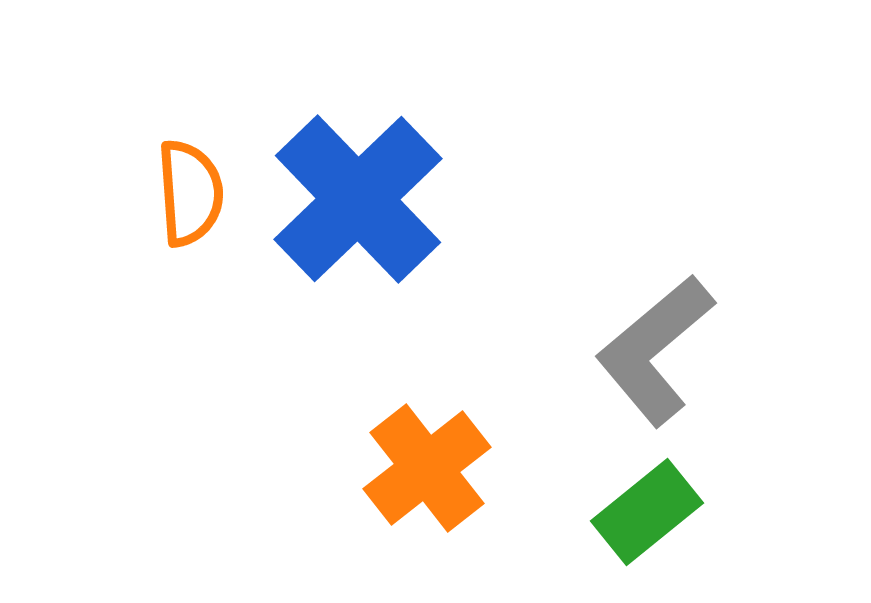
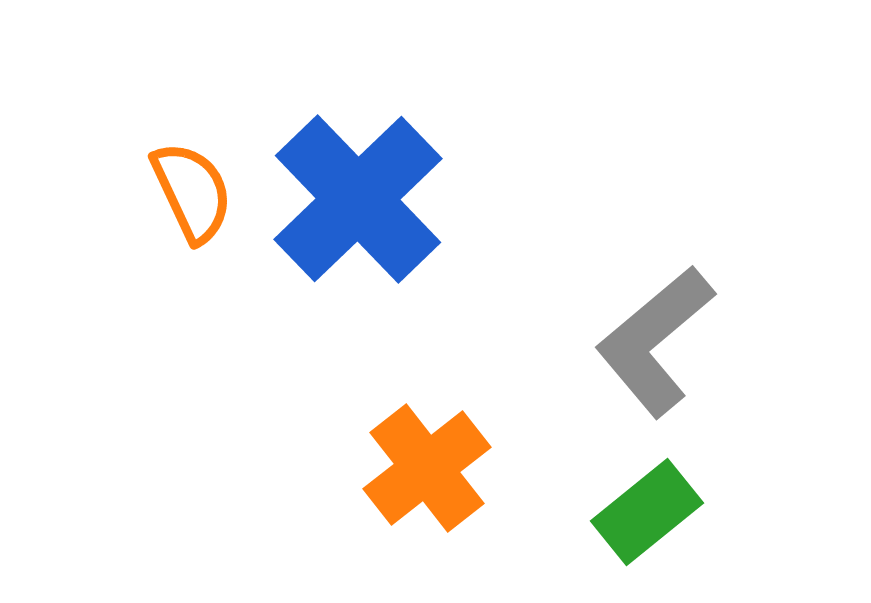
orange semicircle: moved 2 px right, 1 px up; rotated 21 degrees counterclockwise
gray L-shape: moved 9 px up
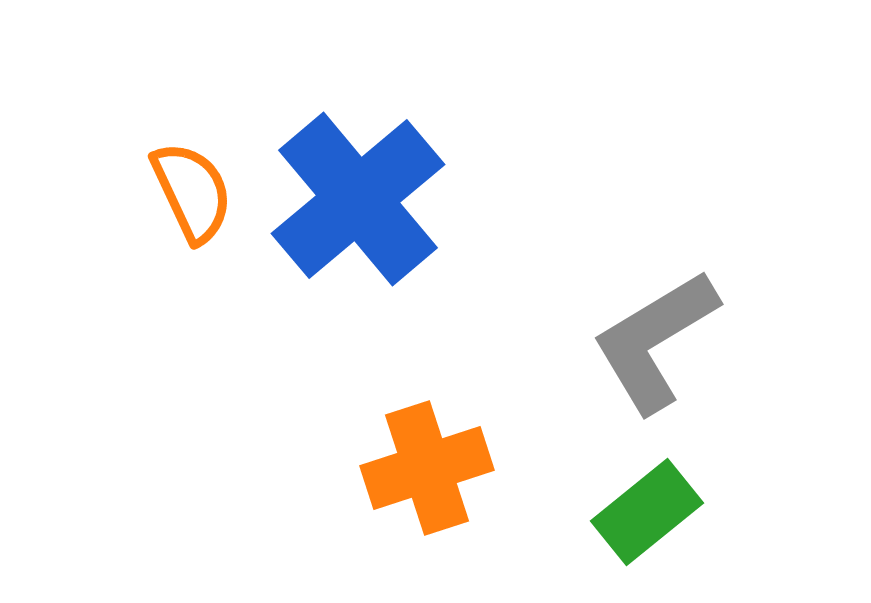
blue cross: rotated 4 degrees clockwise
gray L-shape: rotated 9 degrees clockwise
orange cross: rotated 20 degrees clockwise
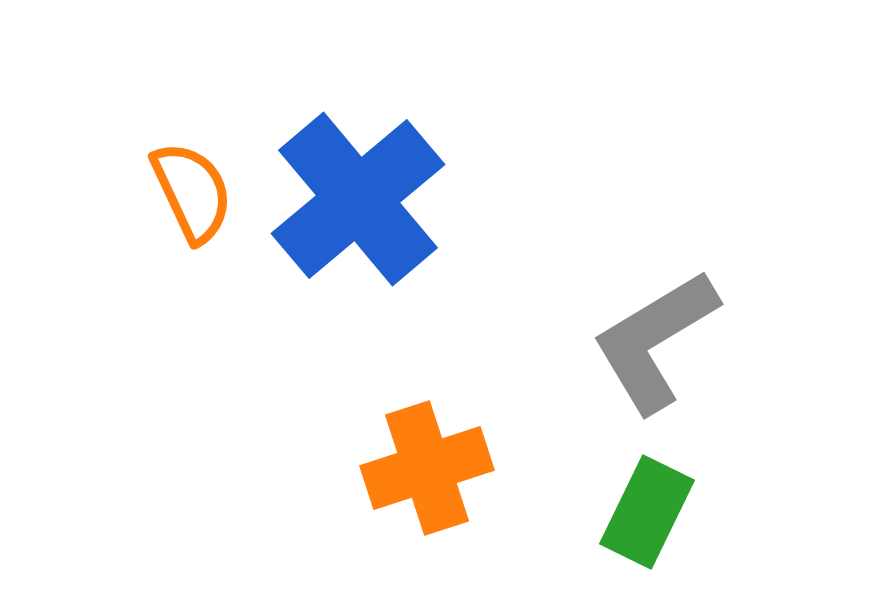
green rectangle: rotated 25 degrees counterclockwise
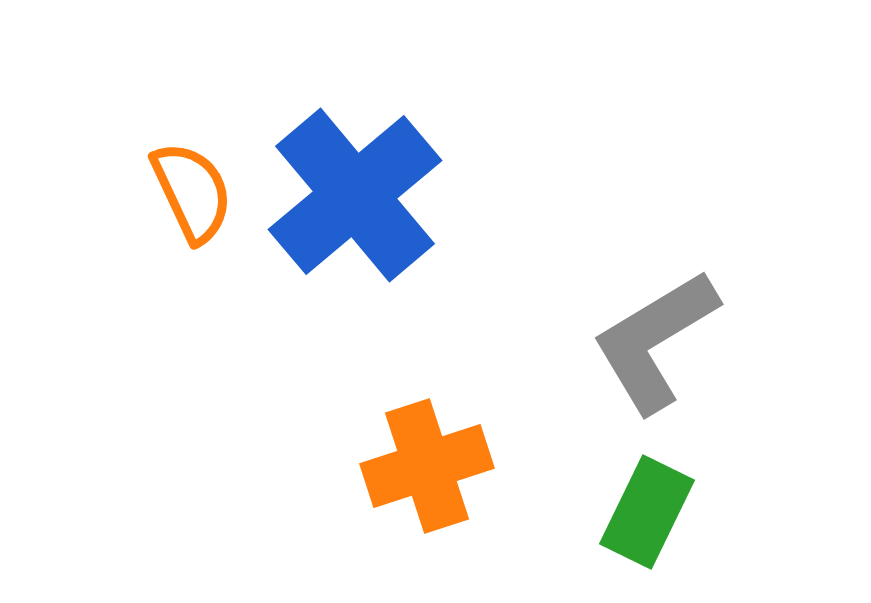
blue cross: moved 3 px left, 4 px up
orange cross: moved 2 px up
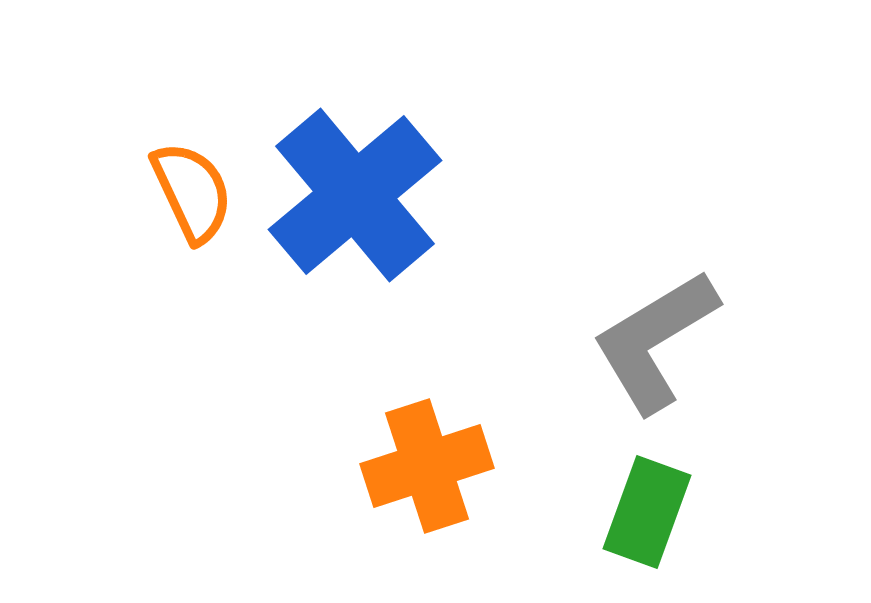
green rectangle: rotated 6 degrees counterclockwise
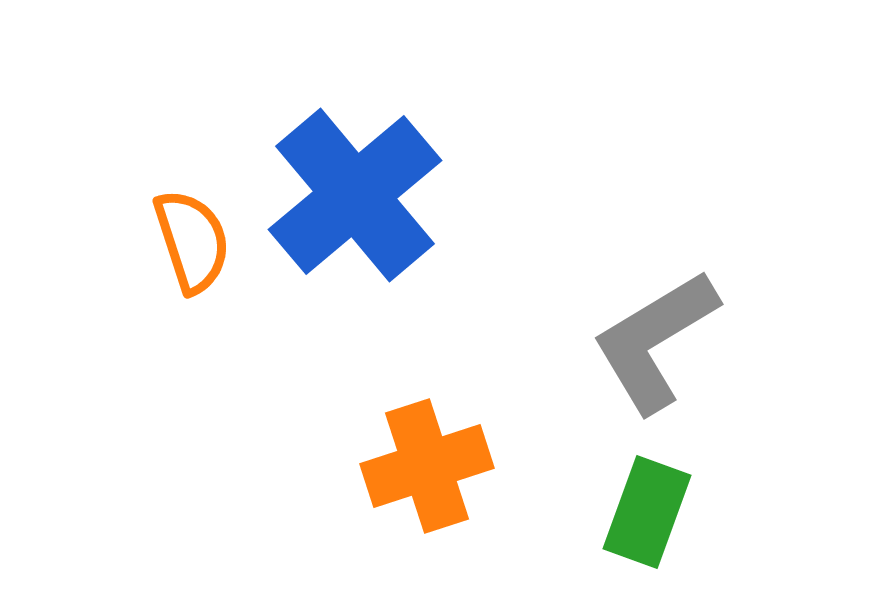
orange semicircle: moved 49 px down; rotated 7 degrees clockwise
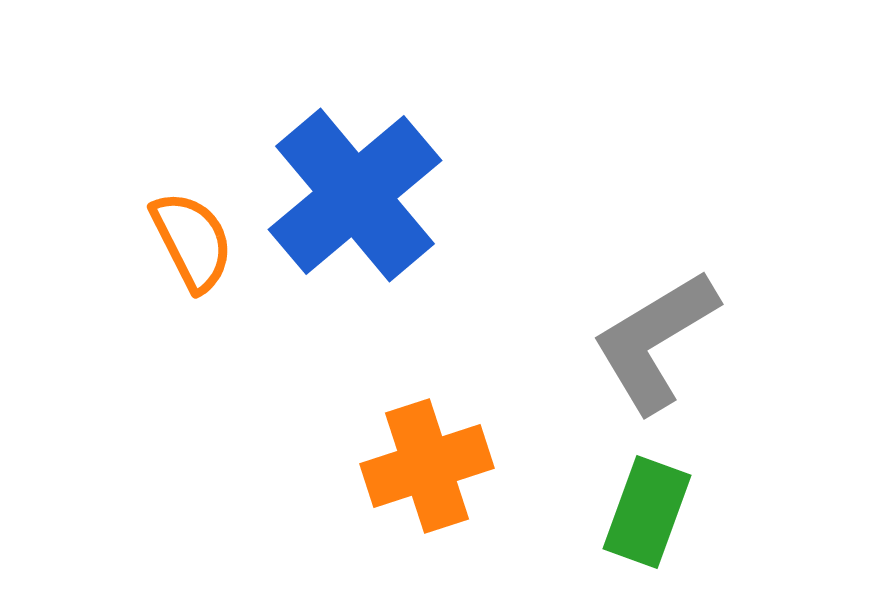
orange semicircle: rotated 9 degrees counterclockwise
